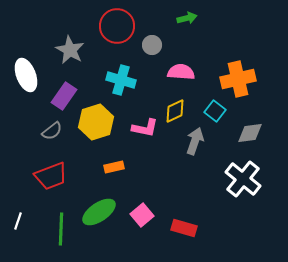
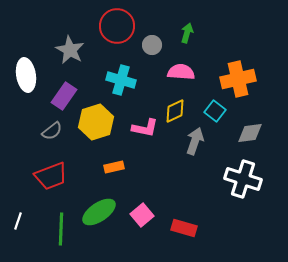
green arrow: moved 15 px down; rotated 60 degrees counterclockwise
white ellipse: rotated 12 degrees clockwise
white cross: rotated 21 degrees counterclockwise
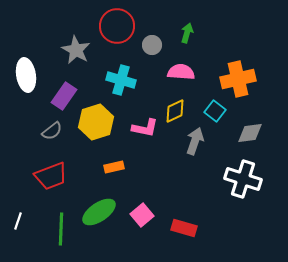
gray star: moved 6 px right
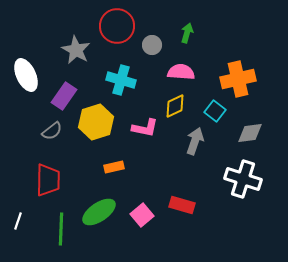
white ellipse: rotated 16 degrees counterclockwise
yellow diamond: moved 5 px up
red trapezoid: moved 3 px left, 4 px down; rotated 68 degrees counterclockwise
red rectangle: moved 2 px left, 23 px up
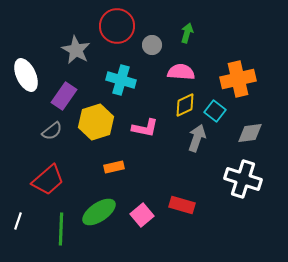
yellow diamond: moved 10 px right, 1 px up
gray arrow: moved 2 px right, 3 px up
red trapezoid: rotated 48 degrees clockwise
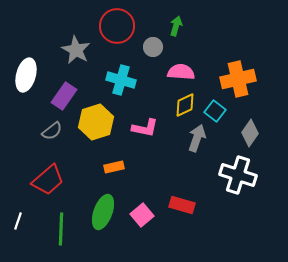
green arrow: moved 11 px left, 7 px up
gray circle: moved 1 px right, 2 px down
white ellipse: rotated 40 degrees clockwise
gray diamond: rotated 48 degrees counterclockwise
white cross: moved 5 px left, 4 px up
green ellipse: moved 4 px right; rotated 36 degrees counterclockwise
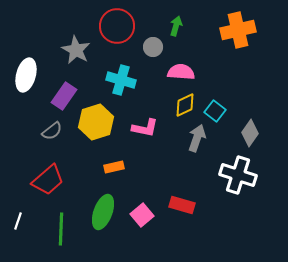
orange cross: moved 49 px up
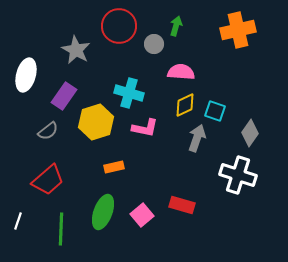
red circle: moved 2 px right
gray circle: moved 1 px right, 3 px up
cyan cross: moved 8 px right, 13 px down
cyan square: rotated 20 degrees counterclockwise
gray semicircle: moved 4 px left
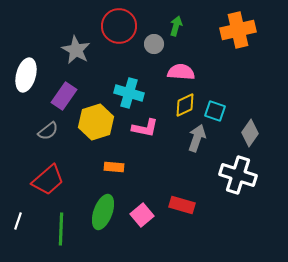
orange rectangle: rotated 18 degrees clockwise
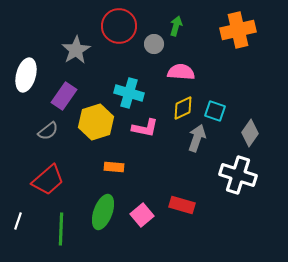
gray star: rotated 12 degrees clockwise
yellow diamond: moved 2 px left, 3 px down
